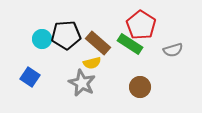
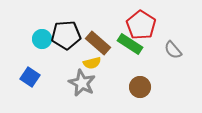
gray semicircle: rotated 66 degrees clockwise
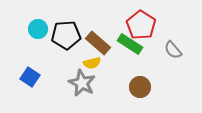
cyan circle: moved 4 px left, 10 px up
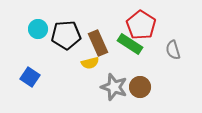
brown rectangle: rotated 25 degrees clockwise
gray semicircle: rotated 24 degrees clockwise
yellow semicircle: moved 2 px left
gray star: moved 32 px right, 4 px down; rotated 8 degrees counterclockwise
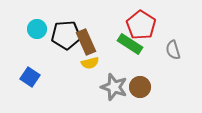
cyan circle: moved 1 px left
brown rectangle: moved 12 px left, 1 px up
